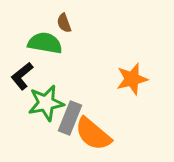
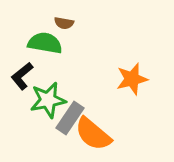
brown semicircle: rotated 60 degrees counterclockwise
green star: moved 2 px right, 3 px up
gray rectangle: rotated 12 degrees clockwise
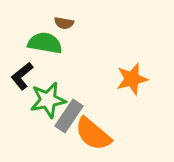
gray rectangle: moved 1 px left, 2 px up
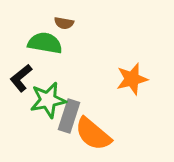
black L-shape: moved 1 px left, 2 px down
gray rectangle: rotated 16 degrees counterclockwise
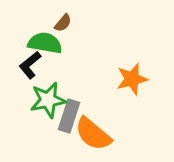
brown semicircle: moved 1 px left; rotated 60 degrees counterclockwise
black L-shape: moved 9 px right, 13 px up
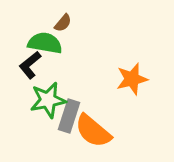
orange semicircle: moved 3 px up
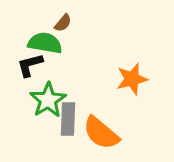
black L-shape: rotated 24 degrees clockwise
green star: rotated 21 degrees counterclockwise
gray rectangle: moved 1 px left, 3 px down; rotated 16 degrees counterclockwise
orange semicircle: moved 8 px right, 2 px down
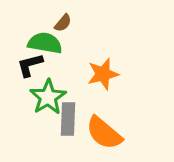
orange star: moved 29 px left, 5 px up
green star: moved 3 px up
orange semicircle: moved 3 px right
